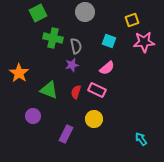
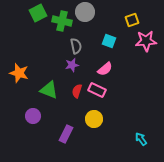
green cross: moved 9 px right, 17 px up
pink star: moved 2 px right, 1 px up
pink semicircle: moved 2 px left, 1 px down
orange star: rotated 18 degrees counterclockwise
red semicircle: moved 1 px right, 1 px up
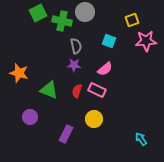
purple star: moved 2 px right; rotated 16 degrees clockwise
purple circle: moved 3 px left, 1 px down
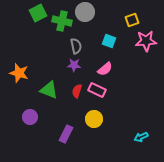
cyan arrow: moved 2 px up; rotated 80 degrees counterclockwise
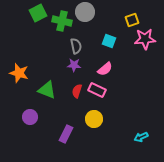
pink star: moved 1 px left, 2 px up
green triangle: moved 2 px left
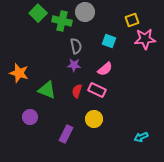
green square: rotated 18 degrees counterclockwise
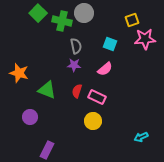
gray circle: moved 1 px left, 1 px down
cyan square: moved 1 px right, 3 px down
pink rectangle: moved 7 px down
yellow circle: moved 1 px left, 2 px down
purple rectangle: moved 19 px left, 16 px down
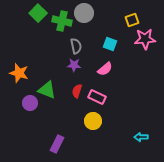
purple circle: moved 14 px up
cyan arrow: rotated 24 degrees clockwise
purple rectangle: moved 10 px right, 6 px up
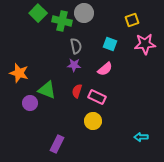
pink star: moved 5 px down
